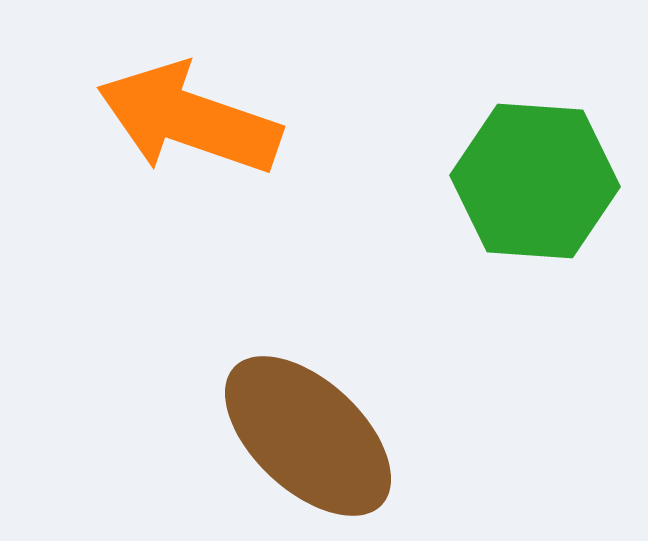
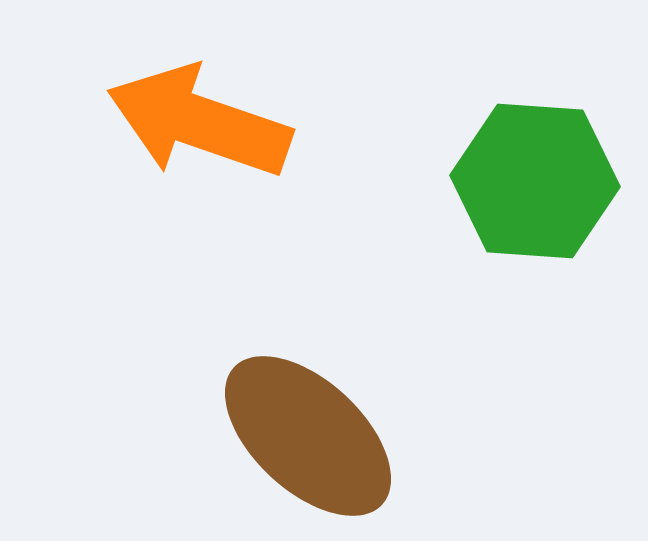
orange arrow: moved 10 px right, 3 px down
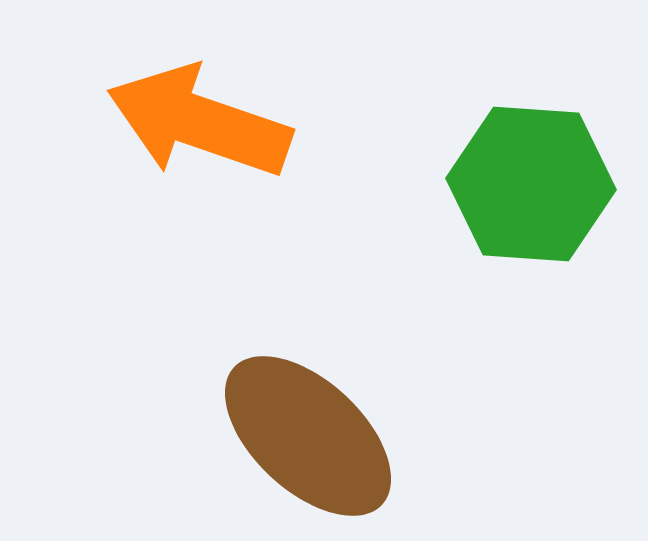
green hexagon: moved 4 px left, 3 px down
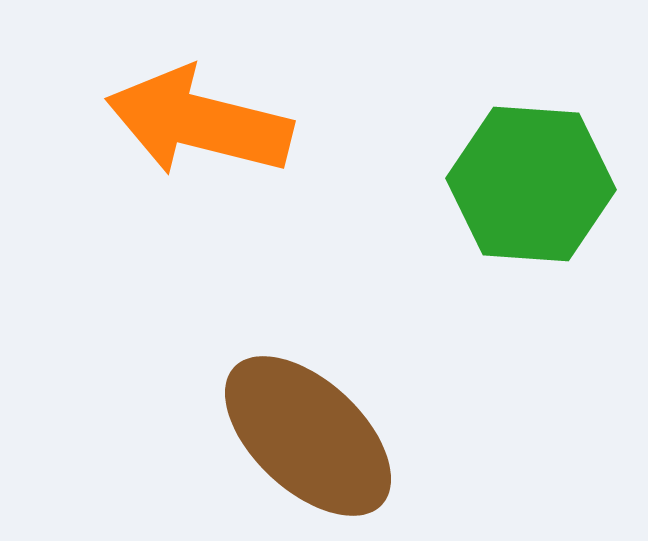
orange arrow: rotated 5 degrees counterclockwise
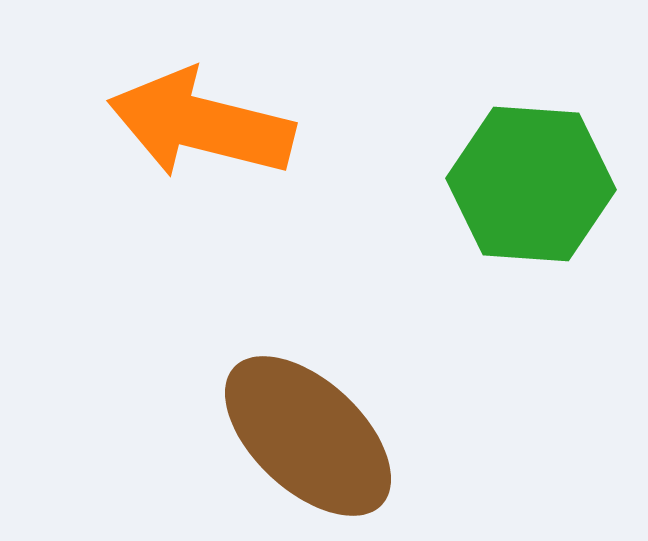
orange arrow: moved 2 px right, 2 px down
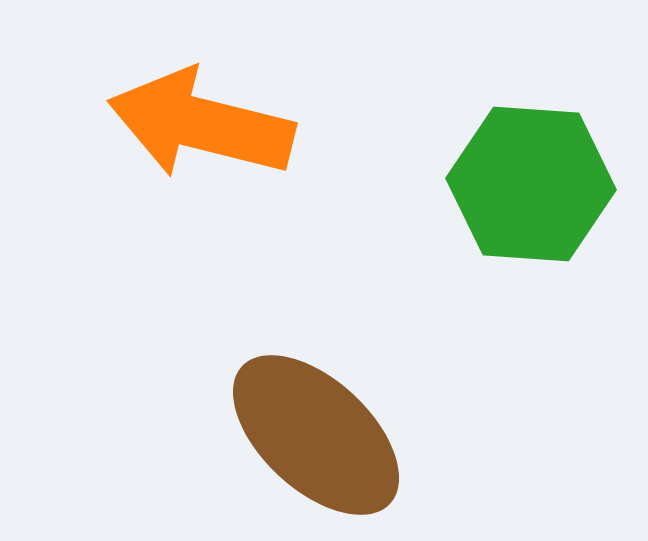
brown ellipse: moved 8 px right, 1 px up
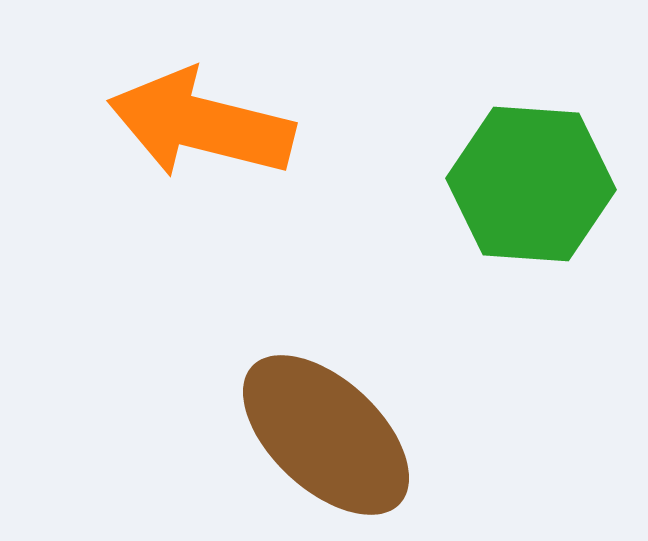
brown ellipse: moved 10 px right
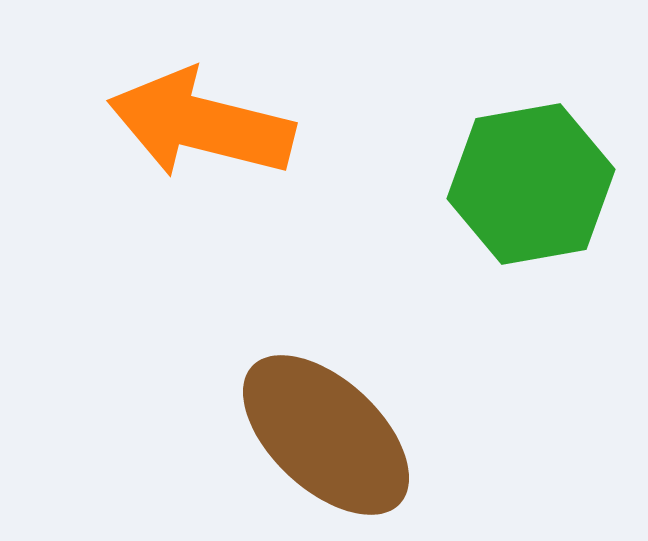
green hexagon: rotated 14 degrees counterclockwise
